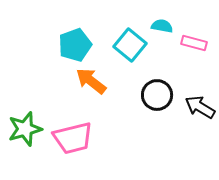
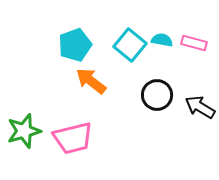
cyan semicircle: moved 14 px down
green star: moved 1 px left, 2 px down
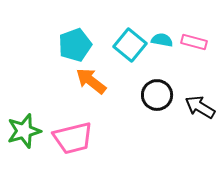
pink rectangle: moved 1 px up
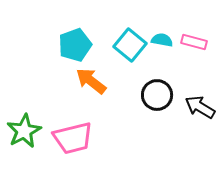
green star: rotated 12 degrees counterclockwise
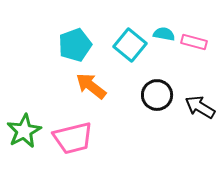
cyan semicircle: moved 2 px right, 6 px up
orange arrow: moved 5 px down
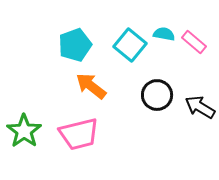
pink rectangle: rotated 25 degrees clockwise
green star: rotated 8 degrees counterclockwise
pink trapezoid: moved 6 px right, 4 px up
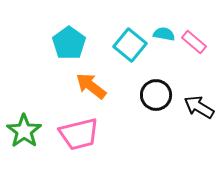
cyan pentagon: moved 6 px left, 2 px up; rotated 16 degrees counterclockwise
black circle: moved 1 px left
black arrow: moved 1 px left
